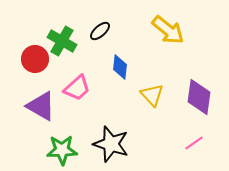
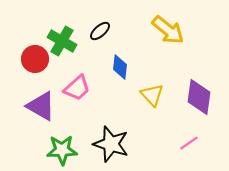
pink line: moved 5 px left
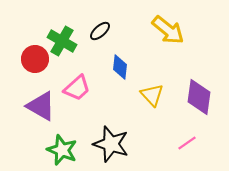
pink line: moved 2 px left
green star: rotated 24 degrees clockwise
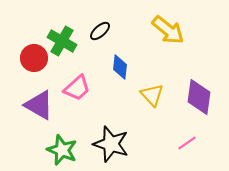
red circle: moved 1 px left, 1 px up
purple triangle: moved 2 px left, 1 px up
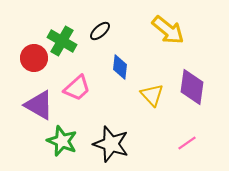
purple diamond: moved 7 px left, 10 px up
green star: moved 9 px up
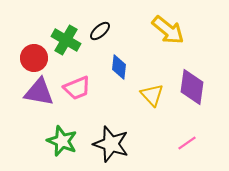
green cross: moved 4 px right, 1 px up
blue diamond: moved 1 px left
pink trapezoid: rotated 20 degrees clockwise
purple triangle: moved 13 px up; rotated 20 degrees counterclockwise
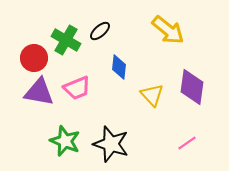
green star: moved 3 px right
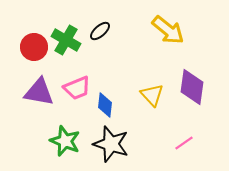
red circle: moved 11 px up
blue diamond: moved 14 px left, 38 px down
pink line: moved 3 px left
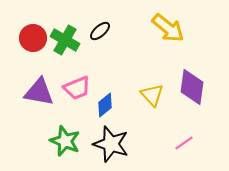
yellow arrow: moved 2 px up
green cross: moved 1 px left
red circle: moved 1 px left, 9 px up
blue diamond: rotated 45 degrees clockwise
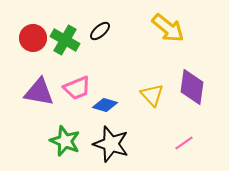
blue diamond: rotated 55 degrees clockwise
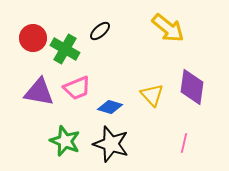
green cross: moved 9 px down
blue diamond: moved 5 px right, 2 px down
pink line: rotated 42 degrees counterclockwise
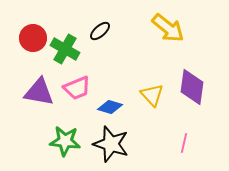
green star: rotated 16 degrees counterclockwise
